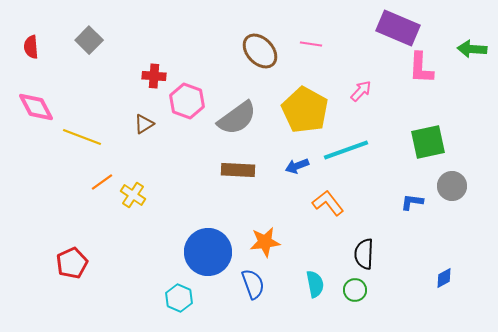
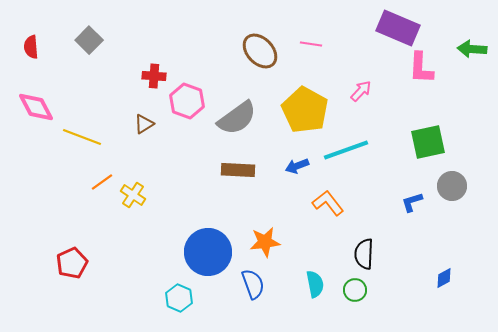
blue L-shape: rotated 25 degrees counterclockwise
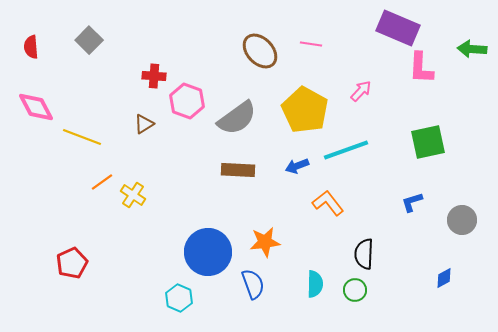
gray circle: moved 10 px right, 34 px down
cyan semicircle: rotated 12 degrees clockwise
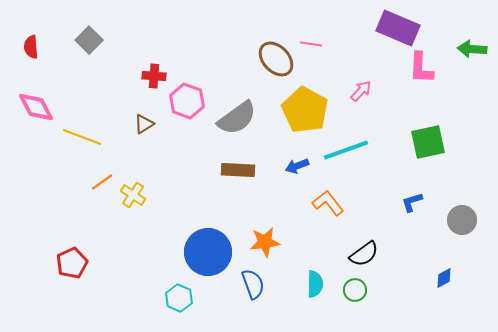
brown ellipse: moved 16 px right, 8 px down
black semicircle: rotated 128 degrees counterclockwise
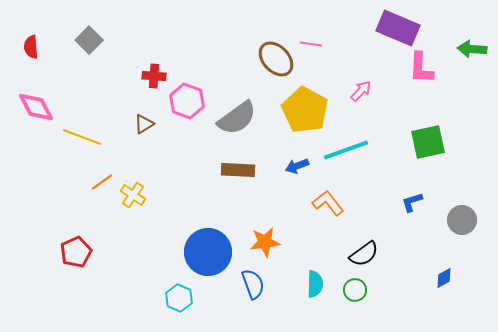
red pentagon: moved 4 px right, 11 px up
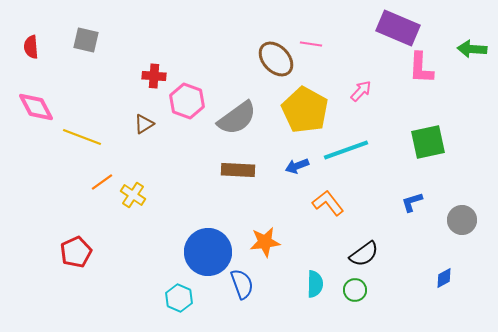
gray square: moved 3 px left; rotated 32 degrees counterclockwise
blue semicircle: moved 11 px left
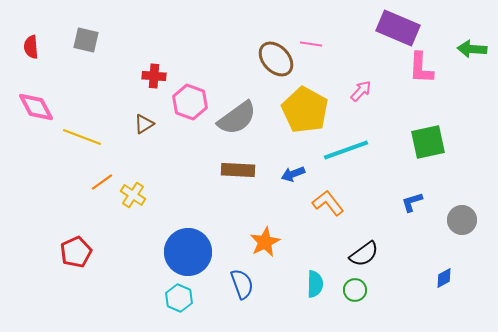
pink hexagon: moved 3 px right, 1 px down
blue arrow: moved 4 px left, 8 px down
orange star: rotated 20 degrees counterclockwise
blue circle: moved 20 px left
